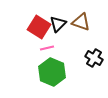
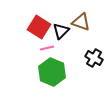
black triangle: moved 3 px right, 7 px down
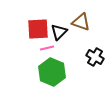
red square: moved 1 px left, 2 px down; rotated 35 degrees counterclockwise
black triangle: moved 2 px left, 1 px down
black cross: moved 1 px right, 1 px up
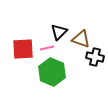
brown triangle: moved 17 px down
red square: moved 15 px left, 20 px down
black cross: rotated 18 degrees counterclockwise
